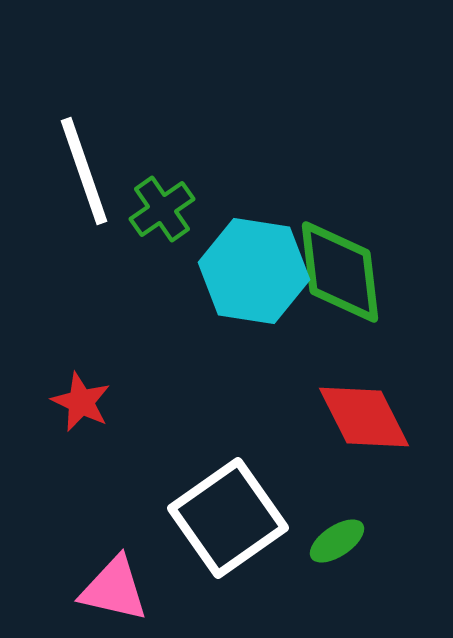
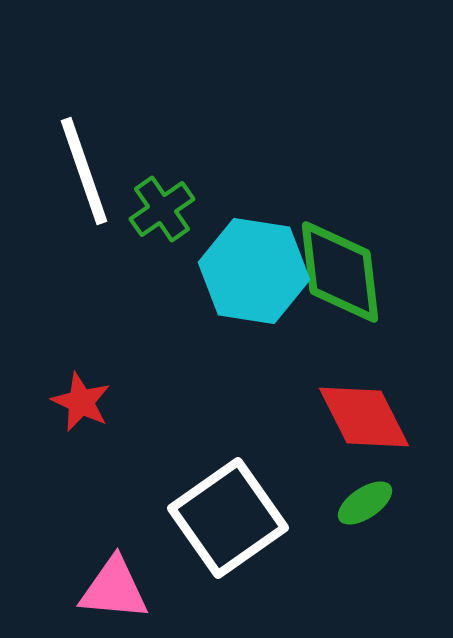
green ellipse: moved 28 px right, 38 px up
pink triangle: rotated 8 degrees counterclockwise
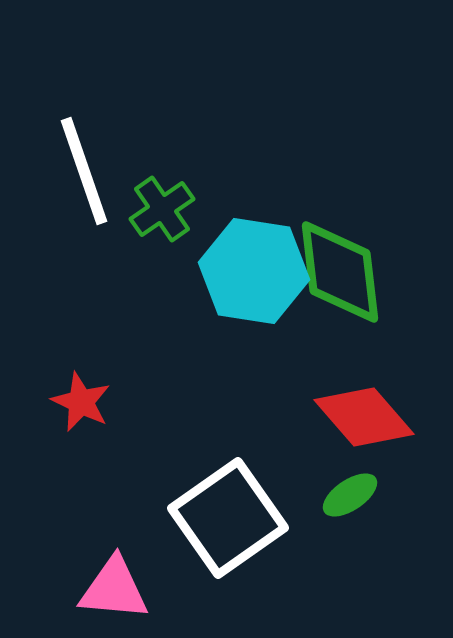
red diamond: rotated 14 degrees counterclockwise
green ellipse: moved 15 px left, 8 px up
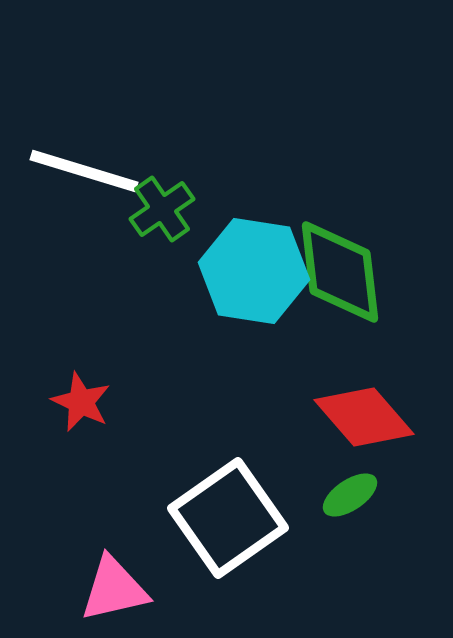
white line: rotated 54 degrees counterclockwise
pink triangle: rotated 18 degrees counterclockwise
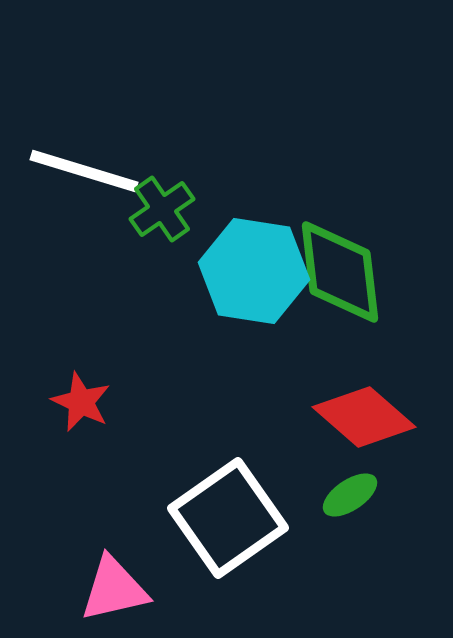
red diamond: rotated 8 degrees counterclockwise
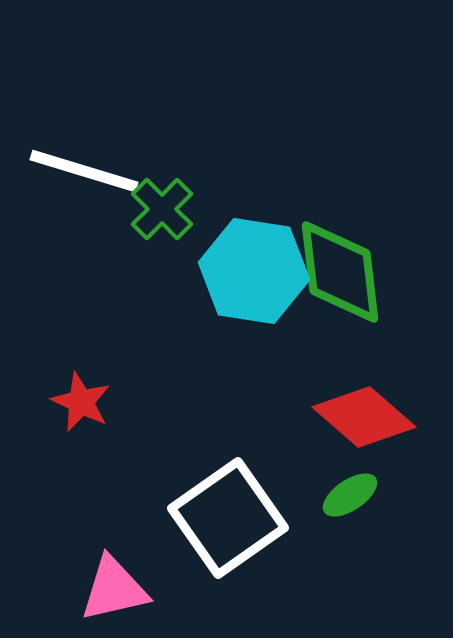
green cross: rotated 10 degrees counterclockwise
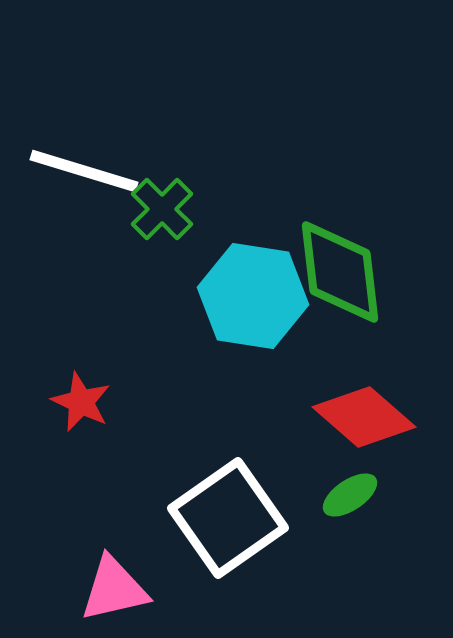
cyan hexagon: moved 1 px left, 25 px down
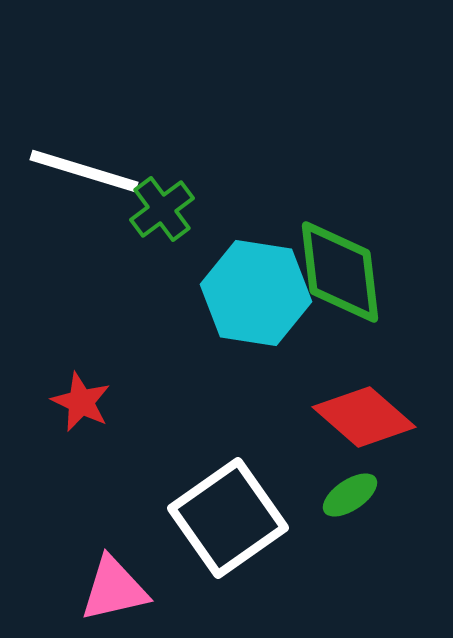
green cross: rotated 8 degrees clockwise
cyan hexagon: moved 3 px right, 3 px up
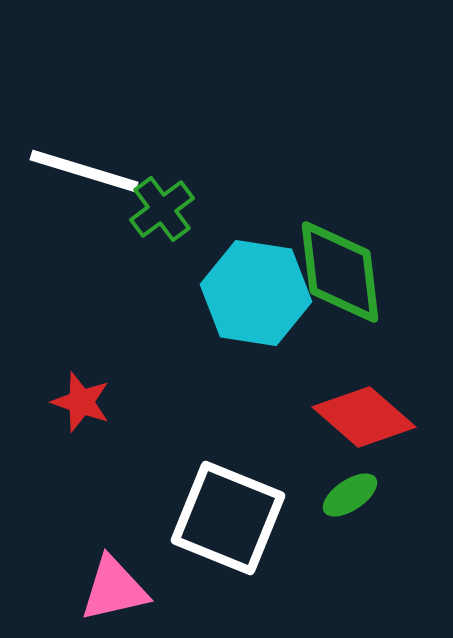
red star: rotated 6 degrees counterclockwise
white square: rotated 33 degrees counterclockwise
